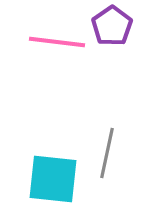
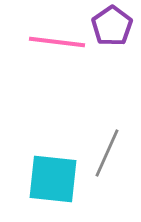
gray line: rotated 12 degrees clockwise
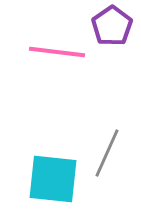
pink line: moved 10 px down
